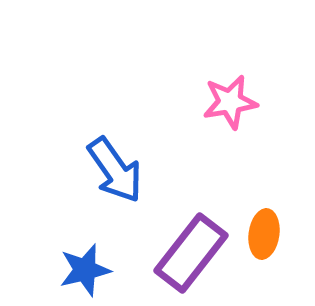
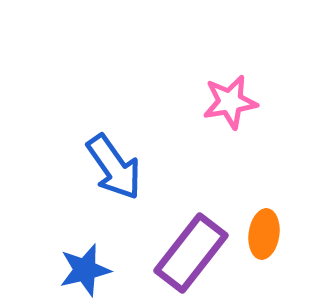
blue arrow: moved 1 px left, 3 px up
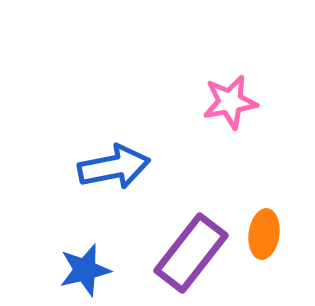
blue arrow: rotated 66 degrees counterclockwise
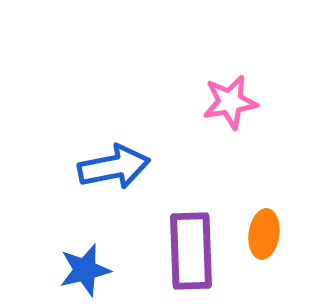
purple rectangle: moved 2 px up; rotated 40 degrees counterclockwise
